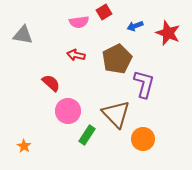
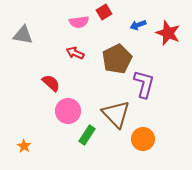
blue arrow: moved 3 px right, 1 px up
red arrow: moved 1 px left, 2 px up; rotated 12 degrees clockwise
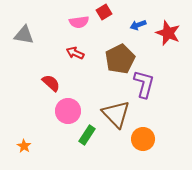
gray triangle: moved 1 px right
brown pentagon: moved 3 px right
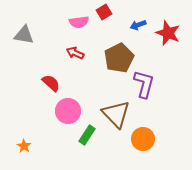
brown pentagon: moved 1 px left, 1 px up
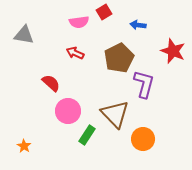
blue arrow: rotated 28 degrees clockwise
red star: moved 5 px right, 18 px down
brown triangle: moved 1 px left
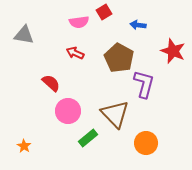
brown pentagon: rotated 16 degrees counterclockwise
green rectangle: moved 1 px right, 3 px down; rotated 18 degrees clockwise
orange circle: moved 3 px right, 4 px down
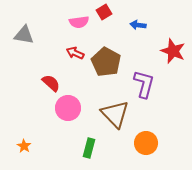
brown pentagon: moved 13 px left, 4 px down
pink circle: moved 3 px up
green rectangle: moved 1 px right, 10 px down; rotated 36 degrees counterclockwise
